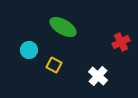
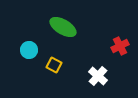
red cross: moved 1 px left, 4 px down
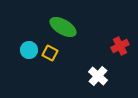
yellow square: moved 4 px left, 12 px up
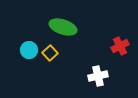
green ellipse: rotated 12 degrees counterclockwise
yellow square: rotated 21 degrees clockwise
white cross: rotated 36 degrees clockwise
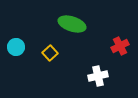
green ellipse: moved 9 px right, 3 px up
cyan circle: moved 13 px left, 3 px up
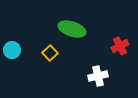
green ellipse: moved 5 px down
cyan circle: moved 4 px left, 3 px down
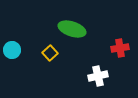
red cross: moved 2 px down; rotated 18 degrees clockwise
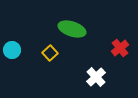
red cross: rotated 30 degrees counterclockwise
white cross: moved 2 px left, 1 px down; rotated 30 degrees counterclockwise
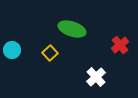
red cross: moved 3 px up
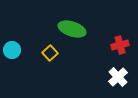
red cross: rotated 24 degrees clockwise
white cross: moved 22 px right
